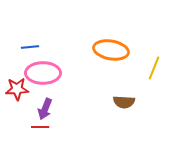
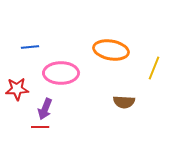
pink ellipse: moved 18 px right
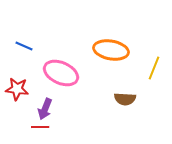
blue line: moved 6 px left, 1 px up; rotated 30 degrees clockwise
pink ellipse: rotated 24 degrees clockwise
red star: rotated 10 degrees clockwise
brown semicircle: moved 1 px right, 3 px up
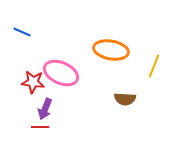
blue line: moved 2 px left, 14 px up
yellow line: moved 2 px up
red star: moved 16 px right, 7 px up
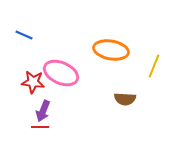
blue line: moved 2 px right, 3 px down
purple arrow: moved 2 px left, 2 px down
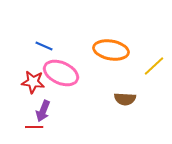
blue line: moved 20 px right, 11 px down
yellow line: rotated 25 degrees clockwise
red line: moved 6 px left
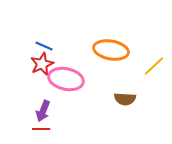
pink ellipse: moved 5 px right, 6 px down; rotated 12 degrees counterclockwise
red star: moved 9 px right, 18 px up; rotated 30 degrees counterclockwise
red line: moved 7 px right, 2 px down
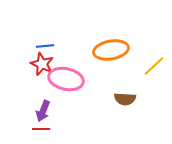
blue line: moved 1 px right; rotated 30 degrees counterclockwise
orange ellipse: rotated 20 degrees counterclockwise
red star: rotated 25 degrees counterclockwise
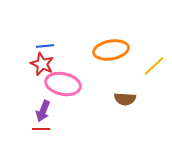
pink ellipse: moved 3 px left, 5 px down
